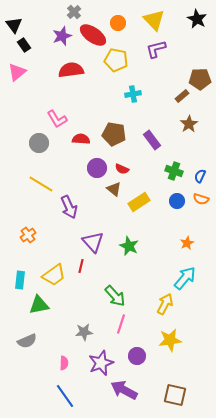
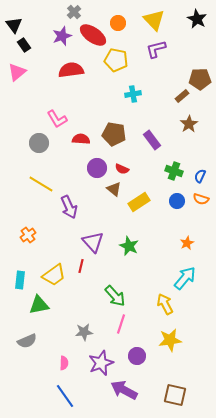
yellow arrow at (165, 304): rotated 55 degrees counterclockwise
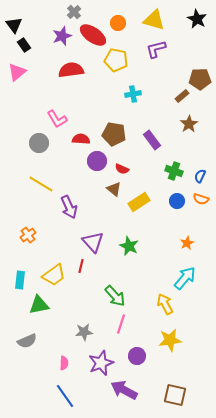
yellow triangle at (154, 20): rotated 30 degrees counterclockwise
purple circle at (97, 168): moved 7 px up
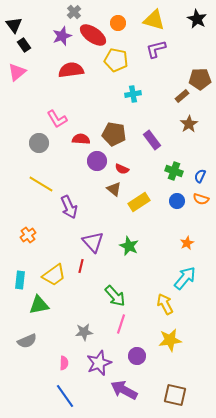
purple star at (101, 363): moved 2 px left
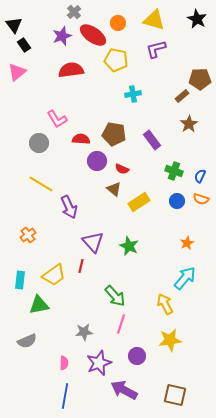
blue line at (65, 396): rotated 45 degrees clockwise
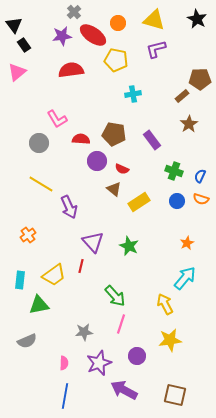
purple star at (62, 36): rotated 12 degrees clockwise
